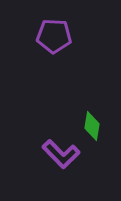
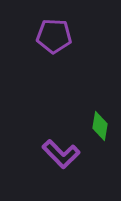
green diamond: moved 8 px right
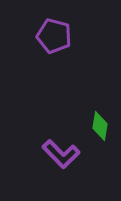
purple pentagon: rotated 12 degrees clockwise
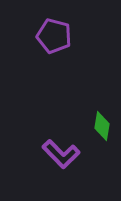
green diamond: moved 2 px right
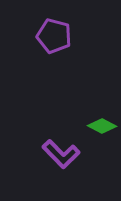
green diamond: rotated 72 degrees counterclockwise
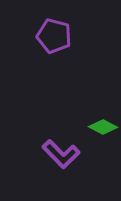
green diamond: moved 1 px right, 1 px down
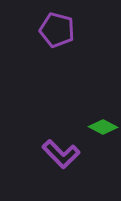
purple pentagon: moved 3 px right, 6 px up
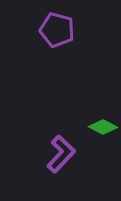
purple L-shape: rotated 93 degrees counterclockwise
